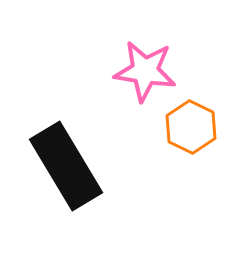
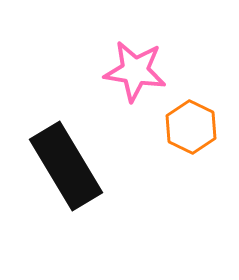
pink star: moved 10 px left
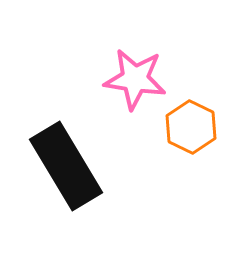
pink star: moved 8 px down
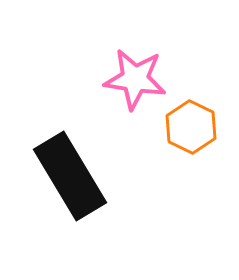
black rectangle: moved 4 px right, 10 px down
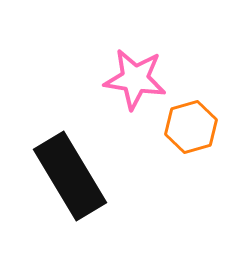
orange hexagon: rotated 18 degrees clockwise
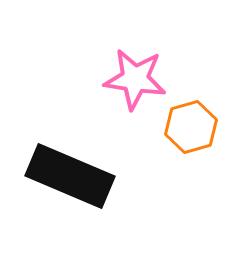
black rectangle: rotated 36 degrees counterclockwise
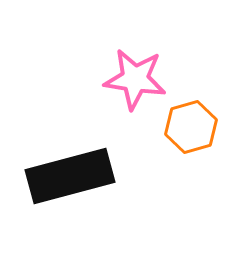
black rectangle: rotated 38 degrees counterclockwise
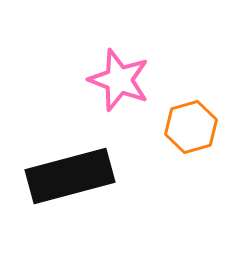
pink star: moved 16 px left, 1 px down; rotated 12 degrees clockwise
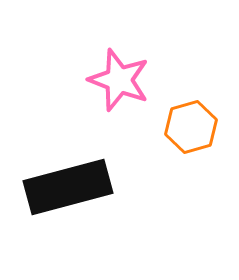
black rectangle: moved 2 px left, 11 px down
